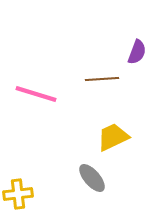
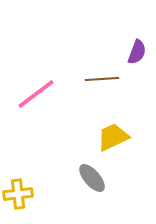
pink line: rotated 54 degrees counterclockwise
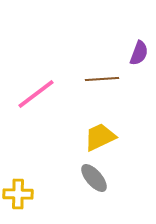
purple semicircle: moved 2 px right, 1 px down
yellow trapezoid: moved 13 px left
gray ellipse: moved 2 px right
yellow cross: rotated 8 degrees clockwise
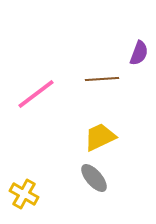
yellow cross: moved 6 px right; rotated 28 degrees clockwise
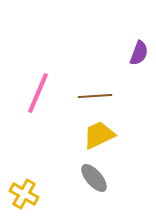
brown line: moved 7 px left, 17 px down
pink line: moved 2 px right, 1 px up; rotated 30 degrees counterclockwise
yellow trapezoid: moved 1 px left, 2 px up
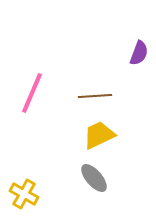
pink line: moved 6 px left
